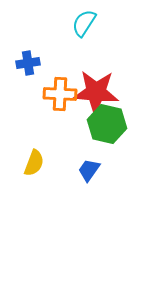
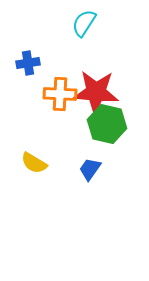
yellow semicircle: rotated 100 degrees clockwise
blue trapezoid: moved 1 px right, 1 px up
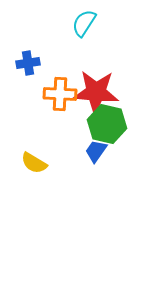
blue trapezoid: moved 6 px right, 18 px up
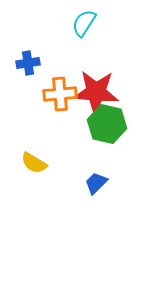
orange cross: rotated 8 degrees counterclockwise
blue trapezoid: moved 32 px down; rotated 10 degrees clockwise
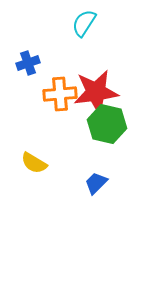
blue cross: rotated 10 degrees counterclockwise
red star: rotated 12 degrees counterclockwise
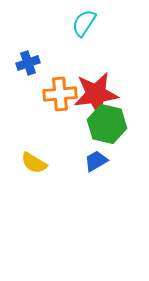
red star: moved 2 px down
blue trapezoid: moved 22 px up; rotated 15 degrees clockwise
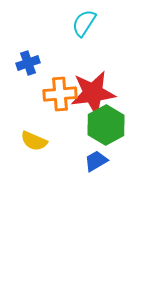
red star: moved 3 px left, 1 px up
green hexagon: moved 1 px left, 1 px down; rotated 18 degrees clockwise
yellow semicircle: moved 22 px up; rotated 8 degrees counterclockwise
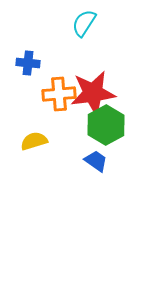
blue cross: rotated 25 degrees clockwise
orange cross: moved 1 px left
yellow semicircle: rotated 140 degrees clockwise
blue trapezoid: rotated 65 degrees clockwise
